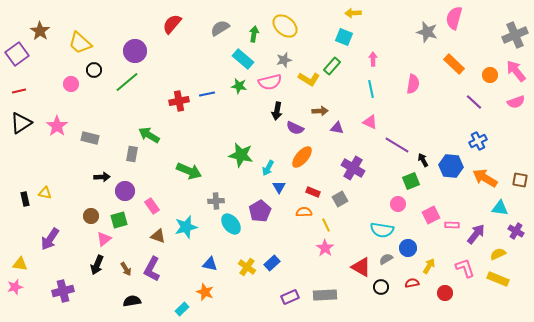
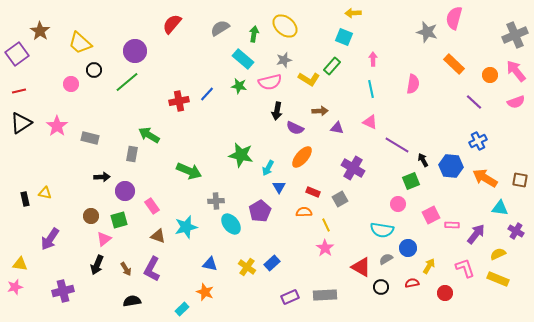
blue line at (207, 94): rotated 35 degrees counterclockwise
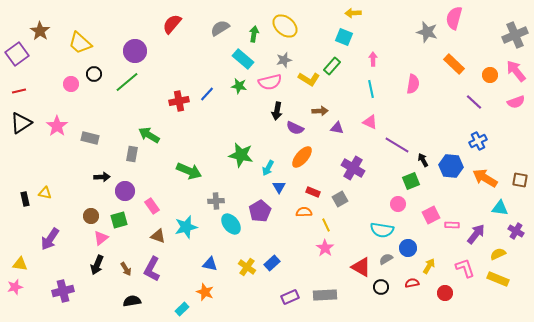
black circle at (94, 70): moved 4 px down
pink triangle at (104, 239): moved 3 px left, 1 px up
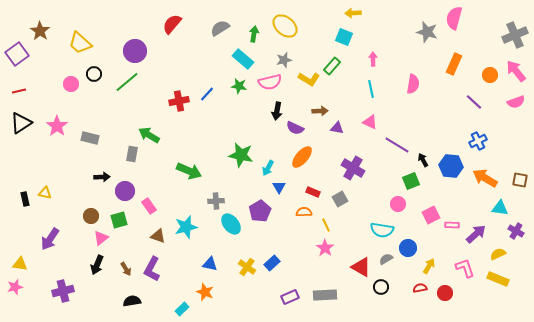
orange rectangle at (454, 64): rotated 70 degrees clockwise
pink rectangle at (152, 206): moved 3 px left
purple arrow at (476, 234): rotated 10 degrees clockwise
red semicircle at (412, 283): moved 8 px right, 5 px down
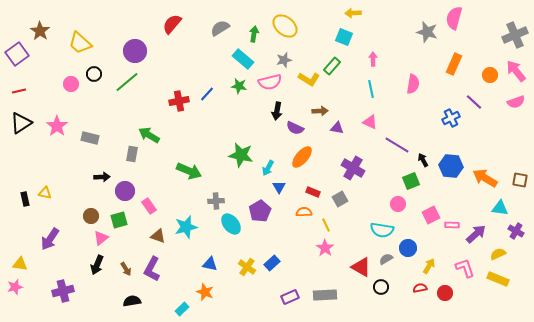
blue cross at (478, 141): moved 27 px left, 23 px up
